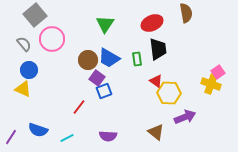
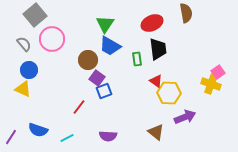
blue trapezoid: moved 1 px right, 12 px up
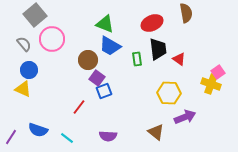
green triangle: rotated 42 degrees counterclockwise
red triangle: moved 23 px right, 22 px up
cyan line: rotated 64 degrees clockwise
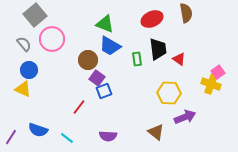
red ellipse: moved 4 px up
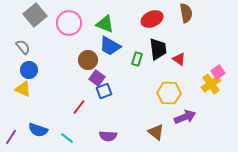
pink circle: moved 17 px right, 16 px up
gray semicircle: moved 1 px left, 3 px down
green rectangle: rotated 24 degrees clockwise
yellow cross: rotated 36 degrees clockwise
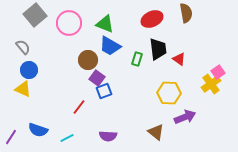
cyan line: rotated 64 degrees counterclockwise
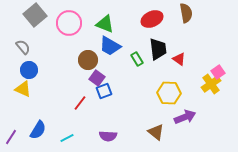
green rectangle: rotated 48 degrees counterclockwise
red line: moved 1 px right, 4 px up
blue semicircle: rotated 78 degrees counterclockwise
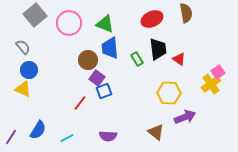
blue trapezoid: moved 2 px down; rotated 55 degrees clockwise
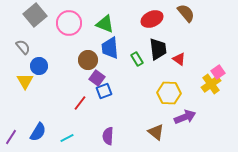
brown semicircle: rotated 30 degrees counterclockwise
blue circle: moved 10 px right, 4 px up
yellow triangle: moved 2 px right, 8 px up; rotated 36 degrees clockwise
blue semicircle: moved 2 px down
purple semicircle: rotated 90 degrees clockwise
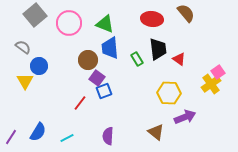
red ellipse: rotated 30 degrees clockwise
gray semicircle: rotated 14 degrees counterclockwise
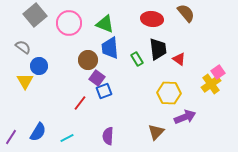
brown triangle: rotated 36 degrees clockwise
